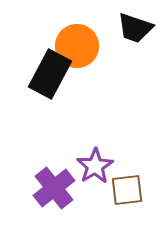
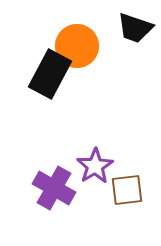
purple cross: rotated 21 degrees counterclockwise
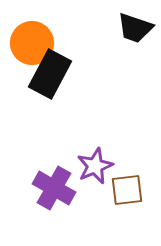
orange circle: moved 45 px left, 3 px up
purple star: rotated 9 degrees clockwise
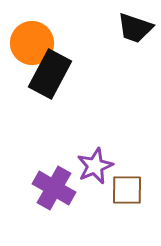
brown square: rotated 8 degrees clockwise
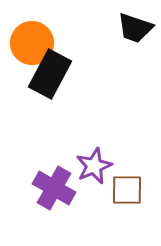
purple star: moved 1 px left
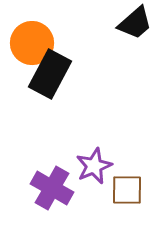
black trapezoid: moved 5 px up; rotated 60 degrees counterclockwise
purple cross: moved 2 px left
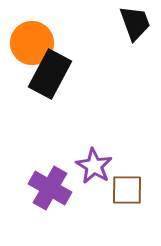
black trapezoid: rotated 69 degrees counterclockwise
purple star: rotated 18 degrees counterclockwise
purple cross: moved 2 px left
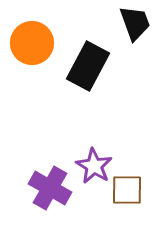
black rectangle: moved 38 px right, 8 px up
